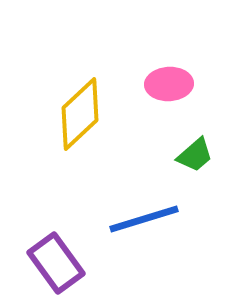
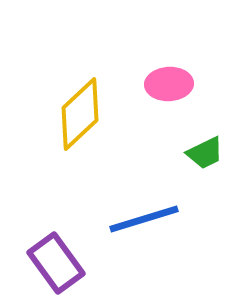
green trapezoid: moved 10 px right, 2 px up; rotated 15 degrees clockwise
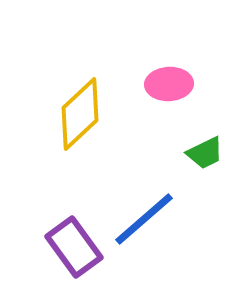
blue line: rotated 24 degrees counterclockwise
purple rectangle: moved 18 px right, 16 px up
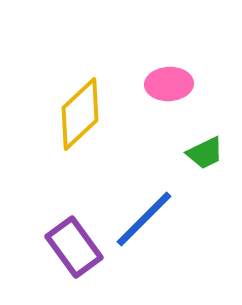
blue line: rotated 4 degrees counterclockwise
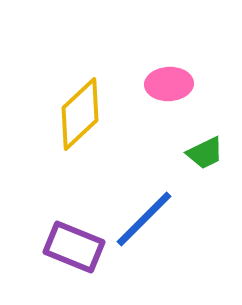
purple rectangle: rotated 32 degrees counterclockwise
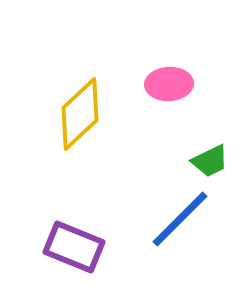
green trapezoid: moved 5 px right, 8 px down
blue line: moved 36 px right
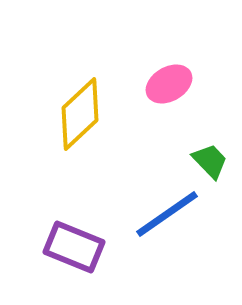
pink ellipse: rotated 27 degrees counterclockwise
green trapezoid: rotated 108 degrees counterclockwise
blue line: moved 13 px left, 5 px up; rotated 10 degrees clockwise
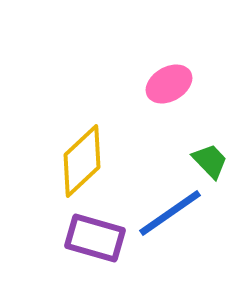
yellow diamond: moved 2 px right, 47 px down
blue line: moved 3 px right, 1 px up
purple rectangle: moved 21 px right, 9 px up; rotated 6 degrees counterclockwise
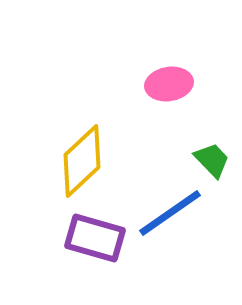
pink ellipse: rotated 21 degrees clockwise
green trapezoid: moved 2 px right, 1 px up
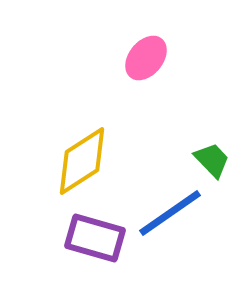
pink ellipse: moved 23 px left, 26 px up; rotated 42 degrees counterclockwise
yellow diamond: rotated 10 degrees clockwise
